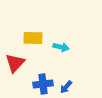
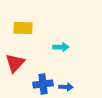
yellow rectangle: moved 10 px left, 10 px up
cyan arrow: rotated 14 degrees counterclockwise
blue arrow: rotated 128 degrees counterclockwise
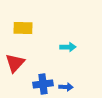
cyan arrow: moved 7 px right
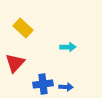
yellow rectangle: rotated 42 degrees clockwise
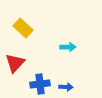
blue cross: moved 3 px left
